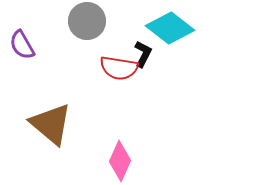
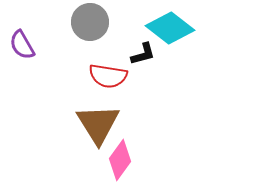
gray circle: moved 3 px right, 1 px down
black L-shape: rotated 48 degrees clockwise
red semicircle: moved 11 px left, 8 px down
brown triangle: moved 47 px right; rotated 18 degrees clockwise
pink diamond: moved 1 px up; rotated 12 degrees clockwise
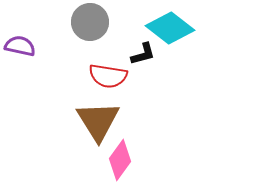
purple semicircle: moved 2 px left, 1 px down; rotated 132 degrees clockwise
brown triangle: moved 3 px up
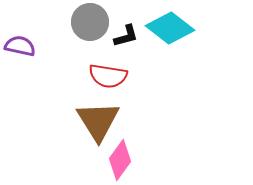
black L-shape: moved 17 px left, 18 px up
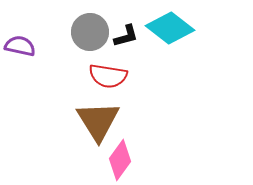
gray circle: moved 10 px down
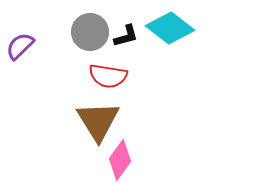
purple semicircle: rotated 56 degrees counterclockwise
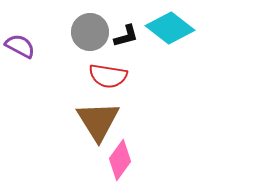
purple semicircle: rotated 72 degrees clockwise
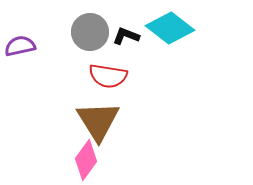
black L-shape: rotated 144 degrees counterclockwise
purple semicircle: rotated 40 degrees counterclockwise
pink diamond: moved 34 px left
